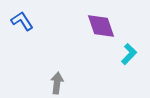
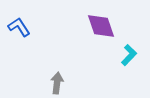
blue L-shape: moved 3 px left, 6 px down
cyan L-shape: moved 1 px down
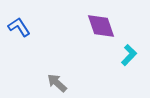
gray arrow: rotated 55 degrees counterclockwise
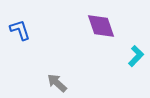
blue L-shape: moved 1 px right, 3 px down; rotated 15 degrees clockwise
cyan L-shape: moved 7 px right, 1 px down
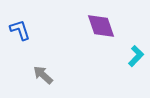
gray arrow: moved 14 px left, 8 px up
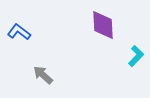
purple diamond: moved 2 px right, 1 px up; rotated 16 degrees clockwise
blue L-shape: moved 1 px left, 2 px down; rotated 35 degrees counterclockwise
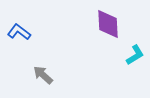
purple diamond: moved 5 px right, 1 px up
cyan L-shape: moved 1 px left, 1 px up; rotated 15 degrees clockwise
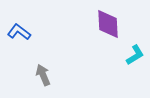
gray arrow: rotated 25 degrees clockwise
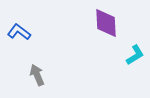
purple diamond: moved 2 px left, 1 px up
gray arrow: moved 6 px left
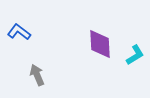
purple diamond: moved 6 px left, 21 px down
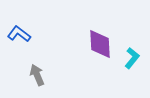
blue L-shape: moved 2 px down
cyan L-shape: moved 3 px left, 3 px down; rotated 20 degrees counterclockwise
